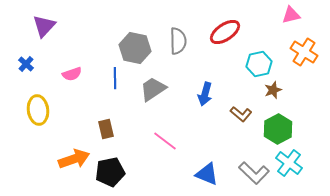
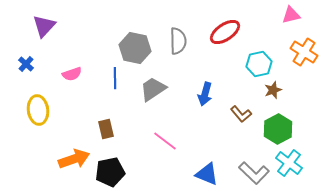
brown L-shape: rotated 10 degrees clockwise
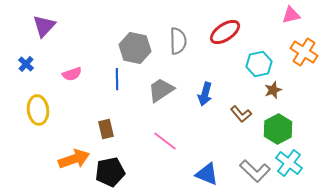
blue line: moved 2 px right, 1 px down
gray trapezoid: moved 8 px right, 1 px down
gray L-shape: moved 1 px right, 2 px up
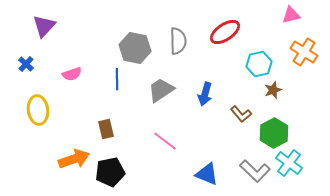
green hexagon: moved 4 px left, 4 px down
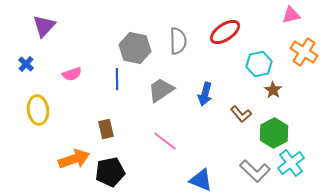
brown star: rotated 18 degrees counterclockwise
cyan cross: moved 2 px right; rotated 16 degrees clockwise
blue triangle: moved 6 px left, 6 px down
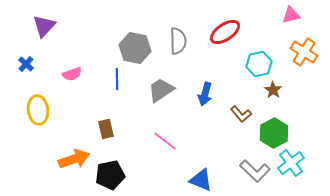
black pentagon: moved 3 px down
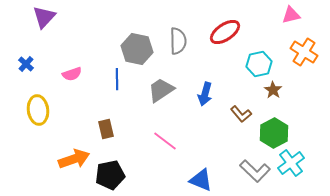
purple triangle: moved 9 px up
gray hexagon: moved 2 px right, 1 px down
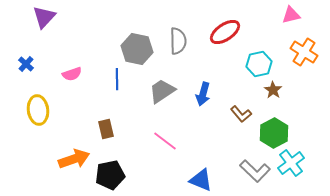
gray trapezoid: moved 1 px right, 1 px down
blue arrow: moved 2 px left
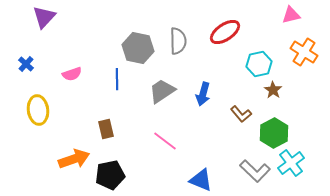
gray hexagon: moved 1 px right, 1 px up
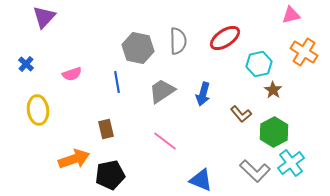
red ellipse: moved 6 px down
blue line: moved 3 px down; rotated 10 degrees counterclockwise
green hexagon: moved 1 px up
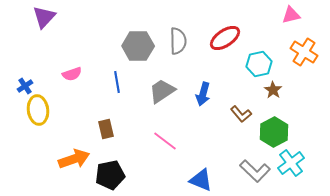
gray hexagon: moved 2 px up; rotated 12 degrees counterclockwise
blue cross: moved 1 px left, 22 px down; rotated 14 degrees clockwise
